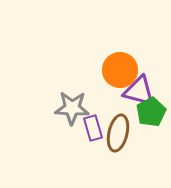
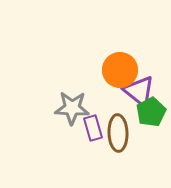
purple triangle: rotated 24 degrees clockwise
brown ellipse: rotated 15 degrees counterclockwise
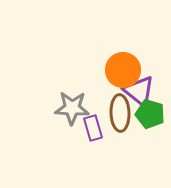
orange circle: moved 3 px right
green pentagon: moved 1 px left, 2 px down; rotated 28 degrees counterclockwise
brown ellipse: moved 2 px right, 20 px up
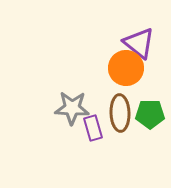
orange circle: moved 3 px right, 2 px up
purple triangle: moved 48 px up
green pentagon: rotated 16 degrees counterclockwise
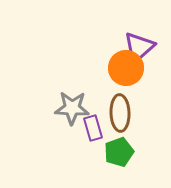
purple triangle: moved 4 px down; rotated 40 degrees clockwise
green pentagon: moved 31 px left, 38 px down; rotated 20 degrees counterclockwise
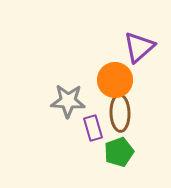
orange circle: moved 11 px left, 12 px down
gray star: moved 4 px left, 7 px up
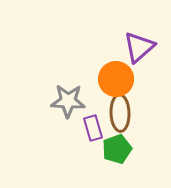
orange circle: moved 1 px right, 1 px up
green pentagon: moved 2 px left, 3 px up
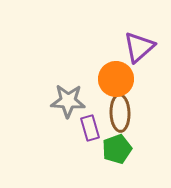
purple rectangle: moved 3 px left
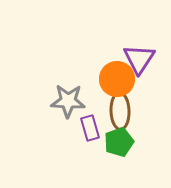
purple triangle: moved 12 px down; rotated 16 degrees counterclockwise
orange circle: moved 1 px right
brown ellipse: moved 2 px up
green pentagon: moved 2 px right, 7 px up
